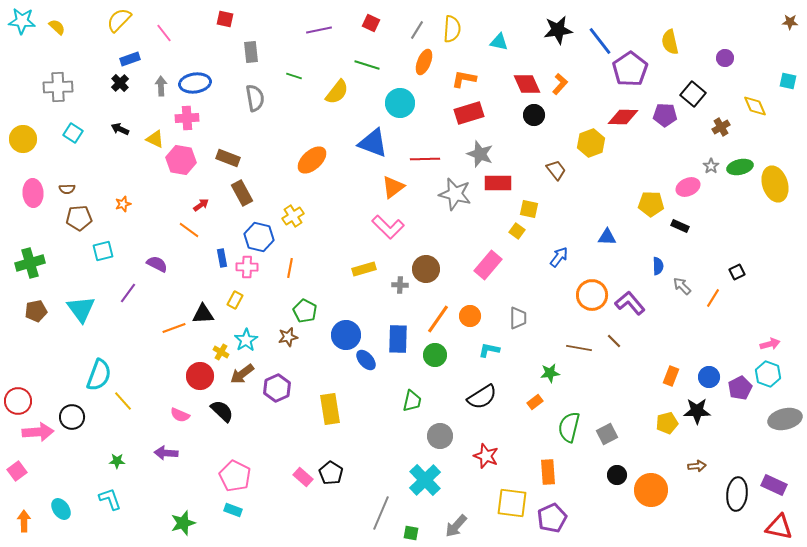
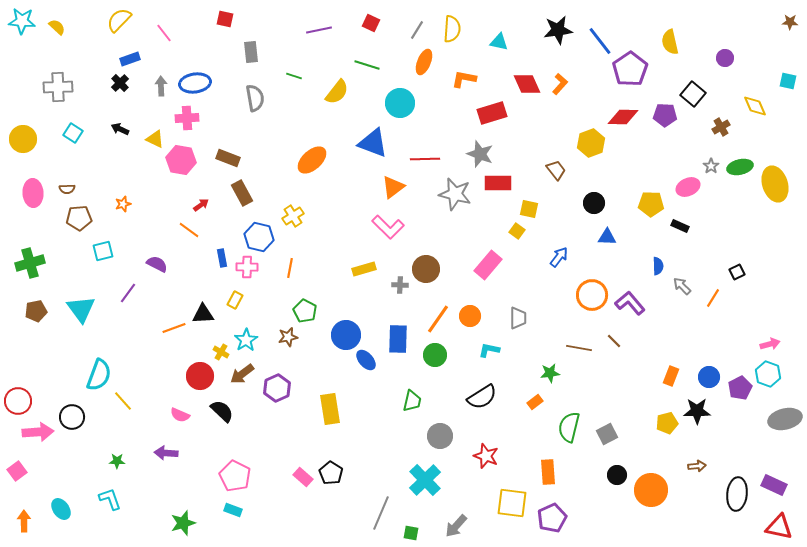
red rectangle at (469, 113): moved 23 px right
black circle at (534, 115): moved 60 px right, 88 px down
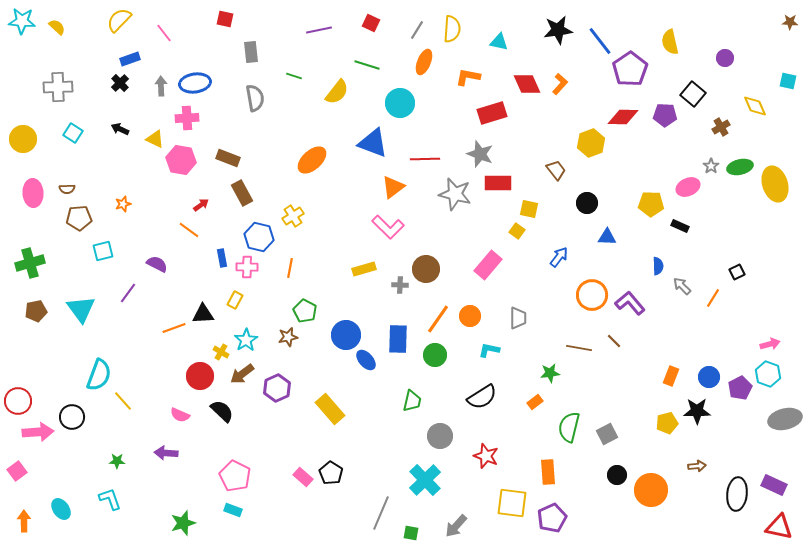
orange L-shape at (464, 79): moved 4 px right, 2 px up
black circle at (594, 203): moved 7 px left
yellow rectangle at (330, 409): rotated 32 degrees counterclockwise
